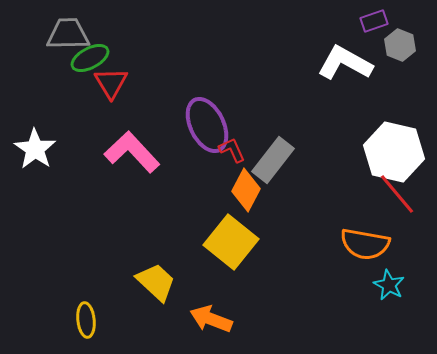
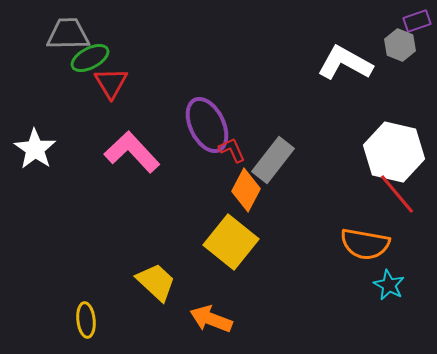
purple rectangle: moved 43 px right
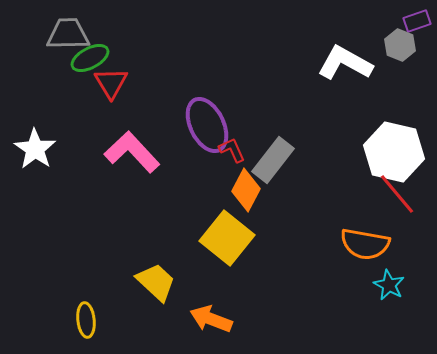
yellow square: moved 4 px left, 4 px up
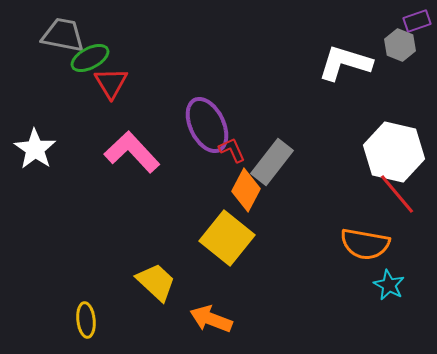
gray trapezoid: moved 5 px left, 1 px down; rotated 12 degrees clockwise
white L-shape: rotated 12 degrees counterclockwise
gray rectangle: moved 1 px left, 2 px down
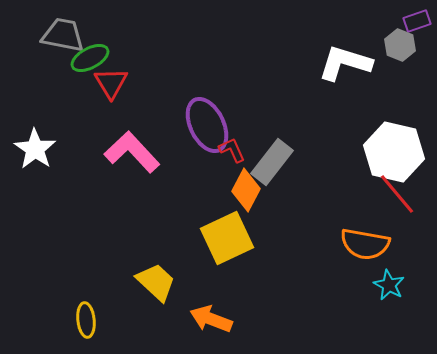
yellow square: rotated 26 degrees clockwise
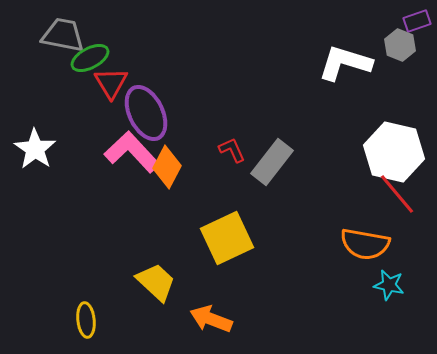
purple ellipse: moved 61 px left, 12 px up
orange diamond: moved 79 px left, 23 px up
cyan star: rotated 16 degrees counterclockwise
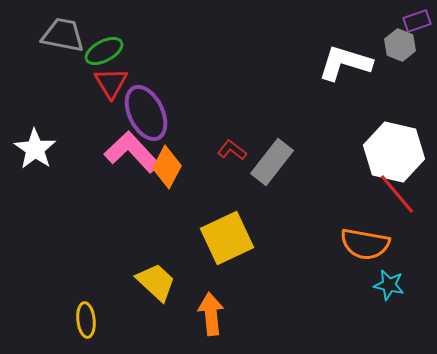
green ellipse: moved 14 px right, 7 px up
red L-shape: rotated 28 degrees counterclockwise
orange arrow: moved 5 px up; rotated 63 degrees clockwise
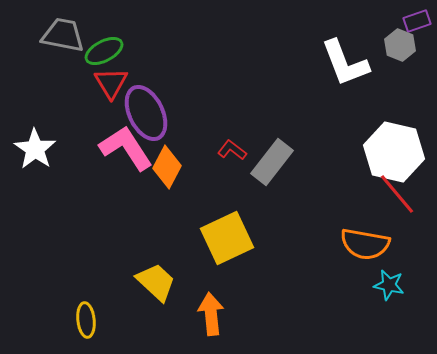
white L-shape: rotated 128 degrees counterclockwise
pink L-shape: moved 6 px left, 4 px up; rotated 10 degrees clockwise
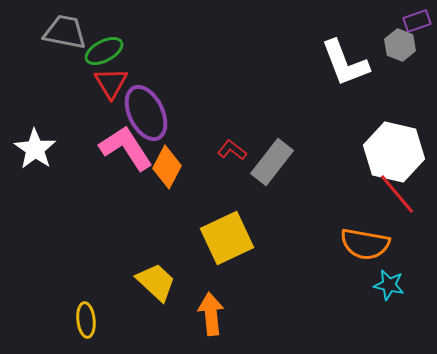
gray trapezoid: moved 2 px right, 3 px up
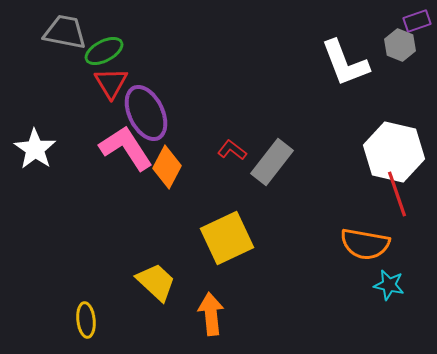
red line: rotated 21 degrees clockwise
